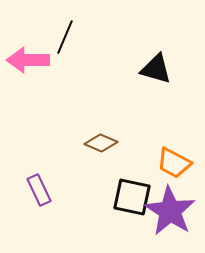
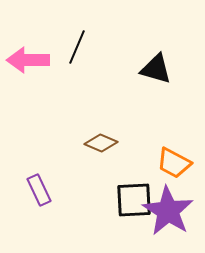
black line: moved 12 px right, 10 px down
black square: moved 2 px right, 3 px down; rotated 15 degrees counterclockwise
purple star: moved 2 px left
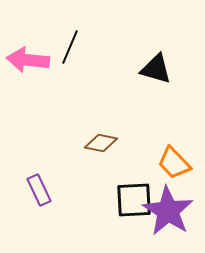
black line: moved 7 px left
pink arrow: rotated 6 degrees clockwise
brown diamond: rotated 12 degrees counterclockwise
orange trapezoid: rotated 18 degrees clockwise
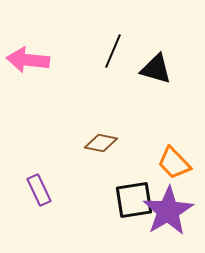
black line: moved 43 px right, 4 px down
black square: rotated 6 degrees counterclockwise
purple star: rotated 9 degrees clockwise
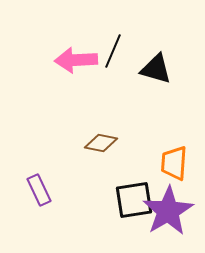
pink arrow: moved 48 px right; rotated 9 degrees counterclockwise
orange trapezoid: rotated 48 degrees clockwise
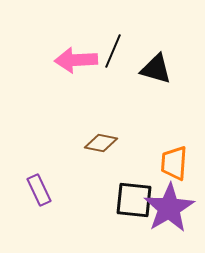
black square: rotated 15 degrees clockwise
purple star: moved 1 px right, 3 px up
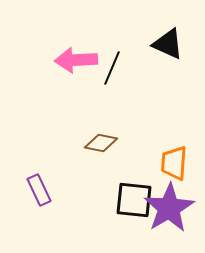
black line: moved 1 px left, 17 px down
black triangle: moved 12 px right, 25 px up; rotated 8 degrees clockwise
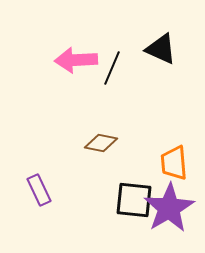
black triangle: moved 7 px left, 5 px down
orange trapezoid: rotated 9 degrees counterclockwise
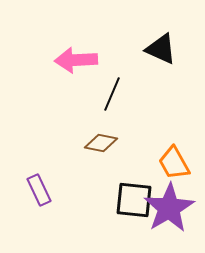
black line: moved 26 px down
orange trapezoid: rotated 24 degrees counterclockwise
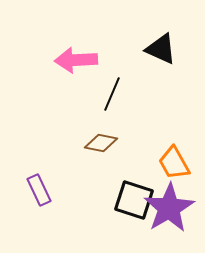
black square: rotated 12 degrees clockwise
